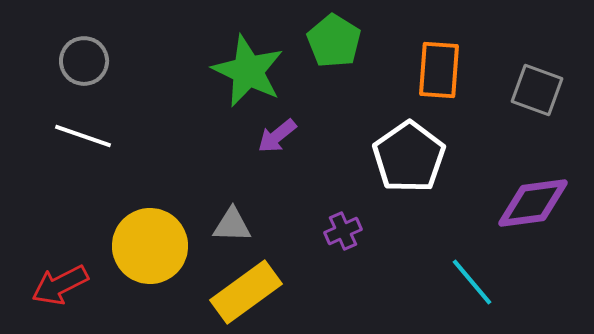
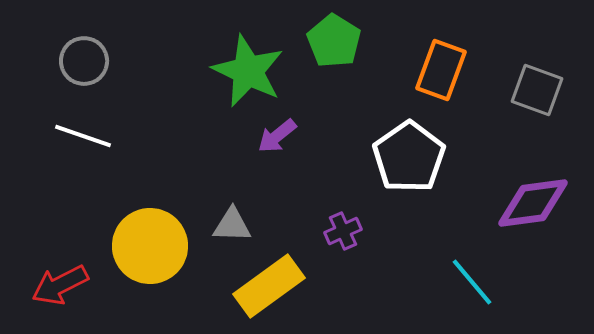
orange rectangle: moved 2 px right; rotated 16 degrees clockwise
yellow rectangle: moved 23 px right, 6 px up
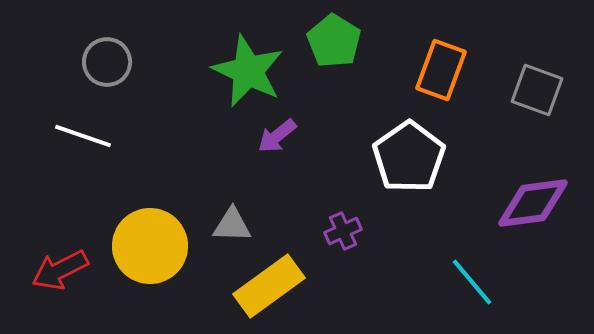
gray circle: moved 23 px right, 1 px down
red arrow: moved 15 px up
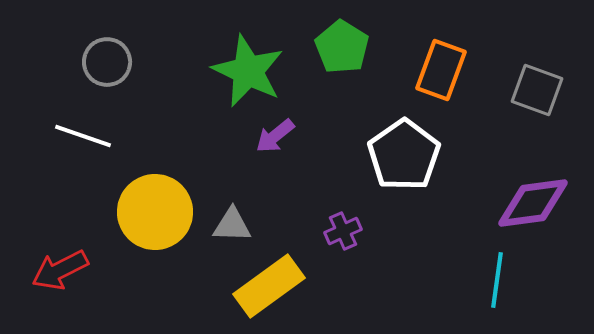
green pentagon: moved 8 px right, 6 px down
purple arrow: moved 2 px left
white pentagon: moved 5 px left, 2 px up
yellow circle: moved 5 px right, 34 px up
cyan line: moved 25 px right, 2 px up; rotated 48 degrees clockwise
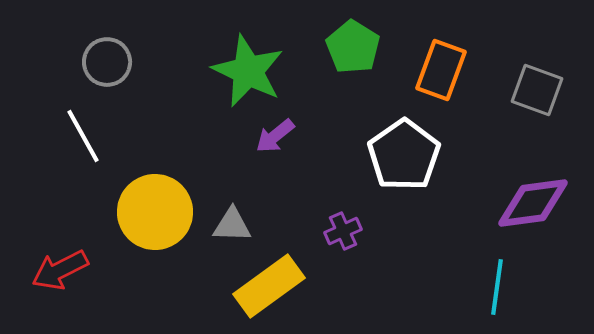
green pentagon: moved 11 px right
white line: rotated 42 degrees clockwise
cyan line: moved 7 px down
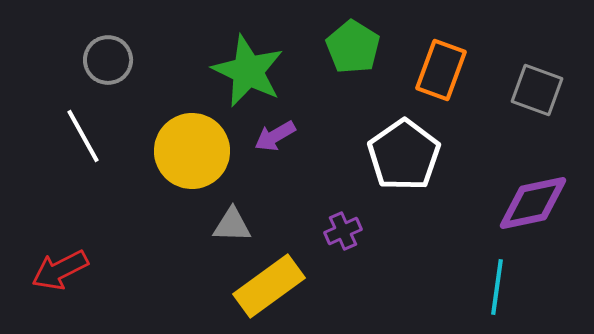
gray circle: moved 1 px right, 2 px up
purple arrow: rotated 9 degrees clockwise
purple diamond: rotated 4 degrees counterclockwise
yellow circle: moved 37 px right, 61 px up
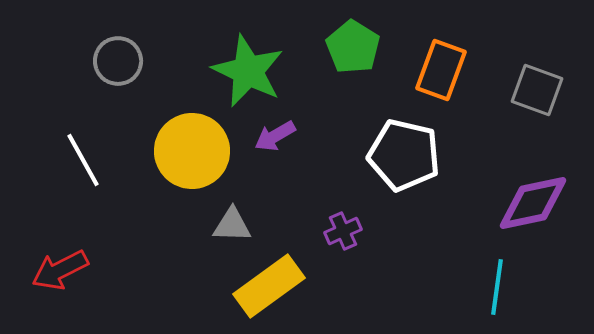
gray circle: moved 10 px right, 1 px down
white line: moved 24 px down
white pentagon: rotated 24 degrees counterclockwise
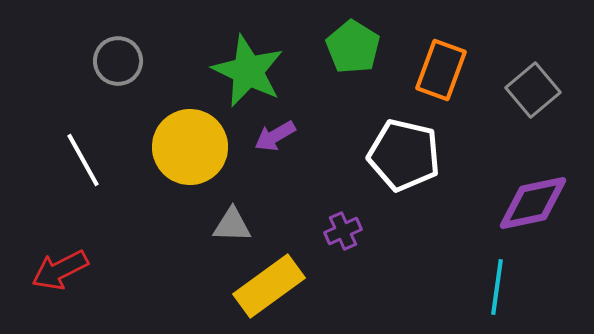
gray square: moved 4 px left; rotated 30 degrees clockwise
yellow circle: moved 2 px left, 4 px up
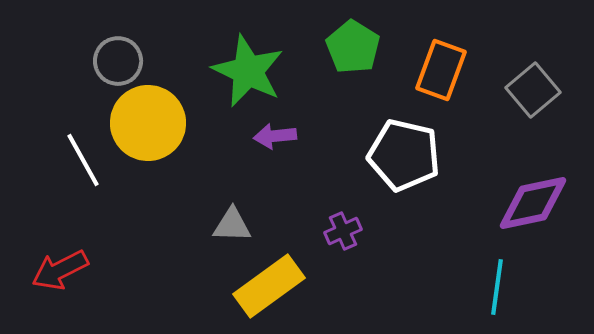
purple arrow: rotated 24 degrees clockwise
yellow circle: moved 42 px left, 24 px up
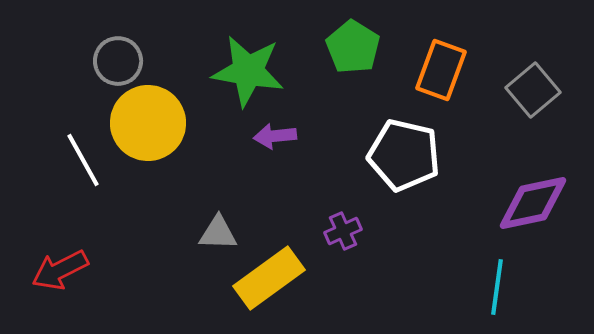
green star: rotated 16 degrees counterclockwise
gray triangle: moved 14 px left, 8 px down
yellow rectangle: moved 8 px up
